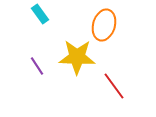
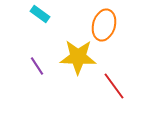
cyan rectangle: rotated 18 degrees counterclockwise
yellow star: moved 1 px right
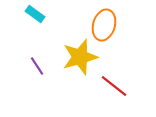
cyan rectangle: moved 5 px left
yellow star: moved 2 px right; rotated 18 degrees counterclockwise
red line: rotated 16 degrees counterclockwise
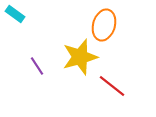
cyan rectangle: moved 20 px left
red line: moved 2 px left
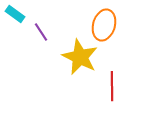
yellow star: rotated 30 degrees counterclockwise
purple line: moved 4 px right, 34 px up
red line: rotated 52 degrees clockwise
